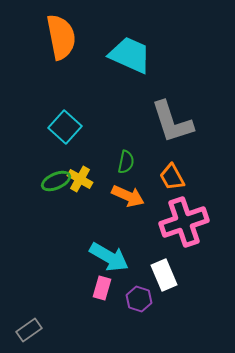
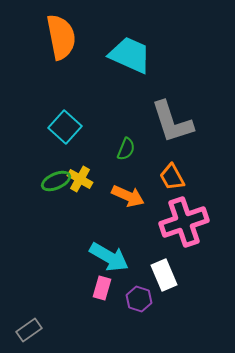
green semicircle: moved 13 px up; rotated 10 degrees clockwise
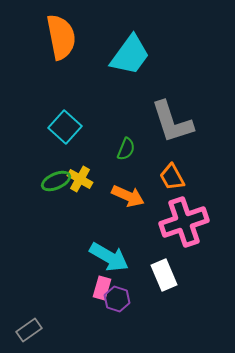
cyan trapezoid: rotated 102 degrees clockwise
purple hexagon: moved 22 px left
